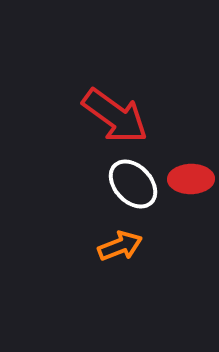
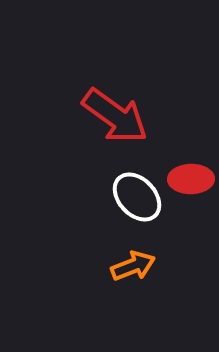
white ellipse: moved 4 px right, 13 px down
orange arrow: moved 13 px right, 20 px down
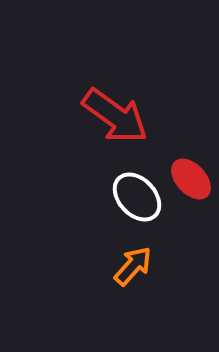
red ellipse: rotated 48 degrees clockwise
orange arrow: rotated 27 degrees counterclockwise
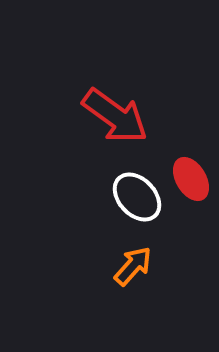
red ellipse: rotated 12 degrees clockwise
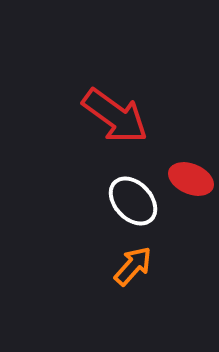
red ellipse: rotated 36 degrees counterclockwise
white ellipse: moved 4 px left, 4 px down
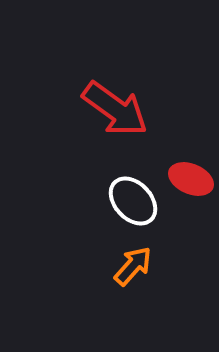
red arrow: moved 7 px up
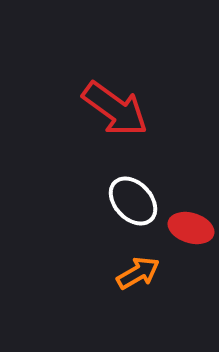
red ellipse: moved 49 px down; rotated 6 degrees counterclockwise
orange arrow: moved 5 px right, 7 px down; rotated 18 degrees clockwise
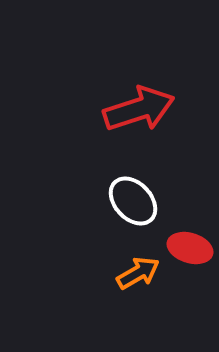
red arrow: moved 24 px right; rotated 54 degrees counterclockwise
red ellipse: moved 1 px left, 20 px down
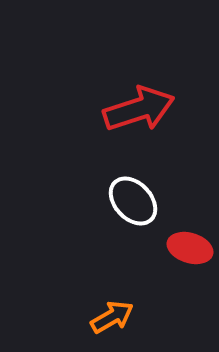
orange arrow: moved 26 px left, 44 px down
